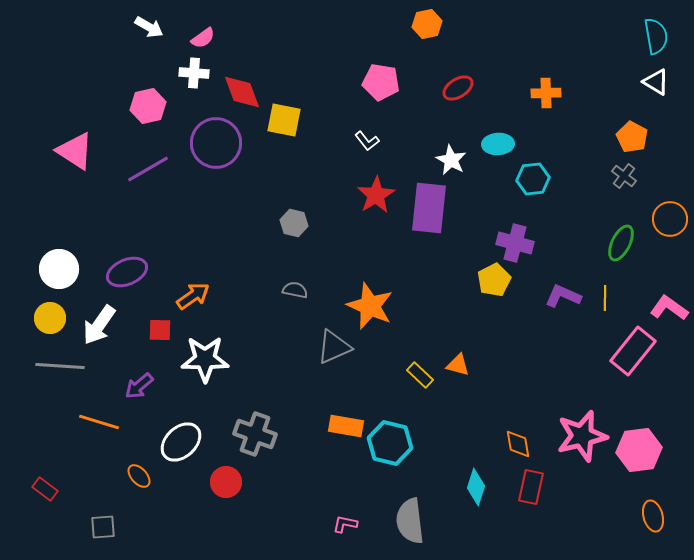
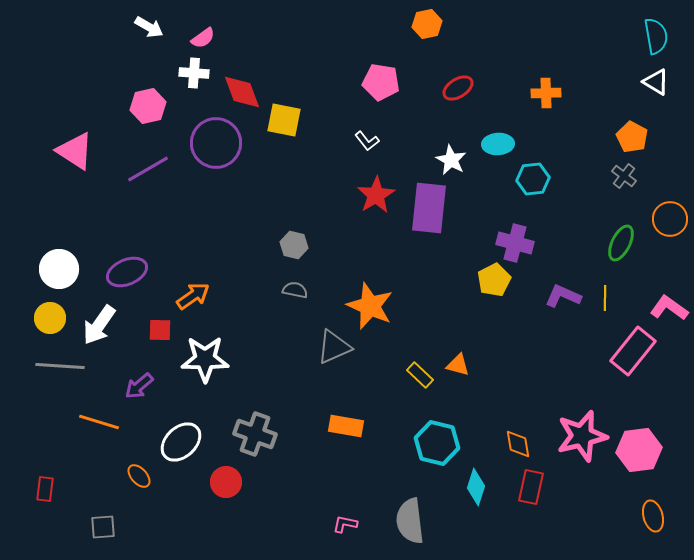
gray hexagon at (294, 223): moved 22 px down
cyan hexagon at (390, 443): moved 47 px right
red rectangle at (45, 489): rotated 60 degrees clockwise
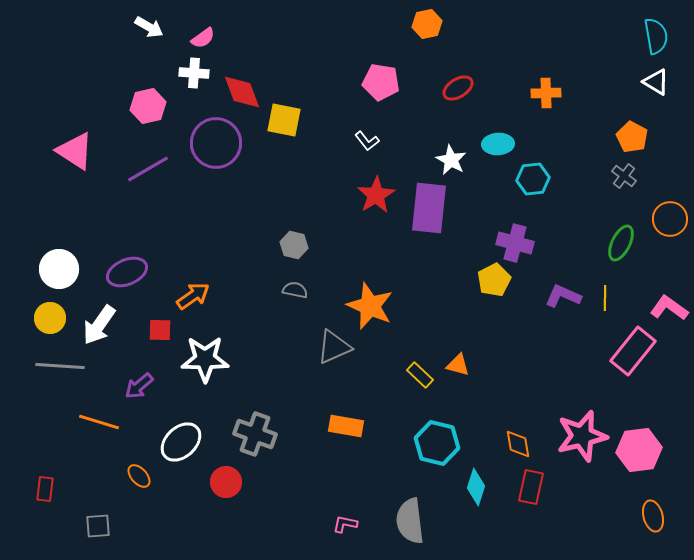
gray square at (103, 527): moved 5 px left, 1 px up
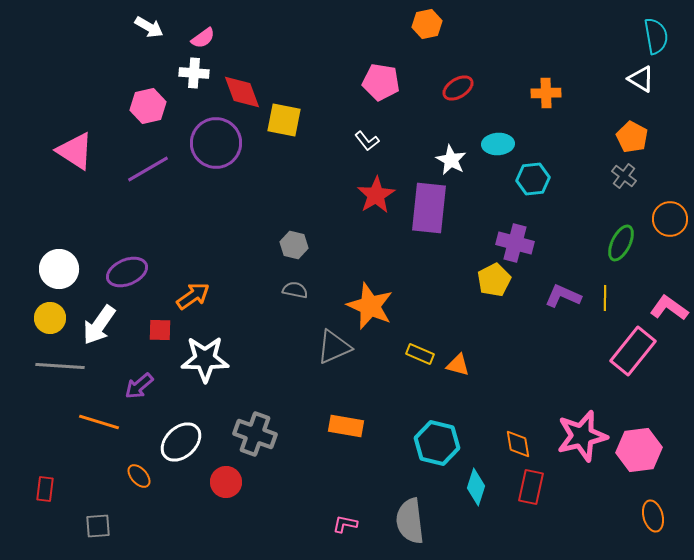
white triangle at (656, 82): moved 15 px left, 3 px up
yellow rectangle at (420, 375): moved 21 px up; rotated 20 degrees counterclockwise
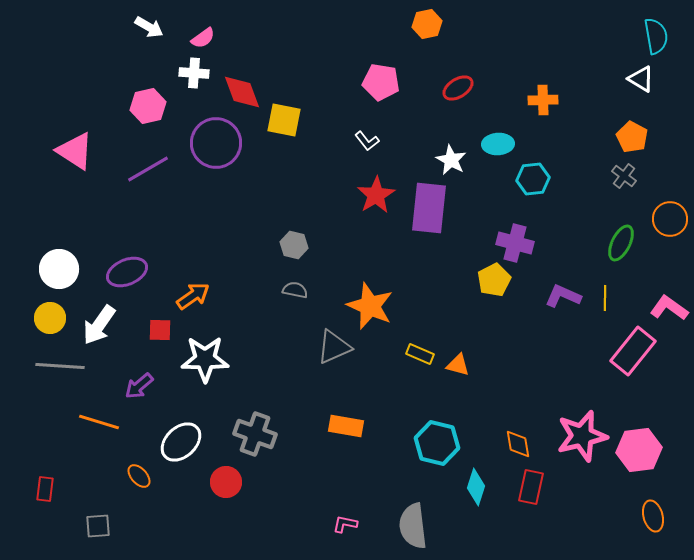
orange cross at (546, 93): moved 3 px left, 7 px down
gray semicircle at (410, 521): moved 3 px right, 5 px down
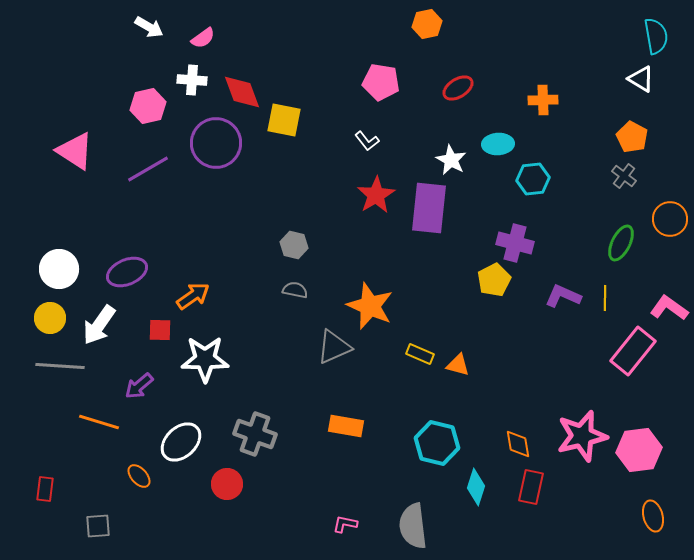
white cross at (194, 73): moved 2 px left, 7 px down
red circle at (226, 482): moved 1 px right, 2 px down
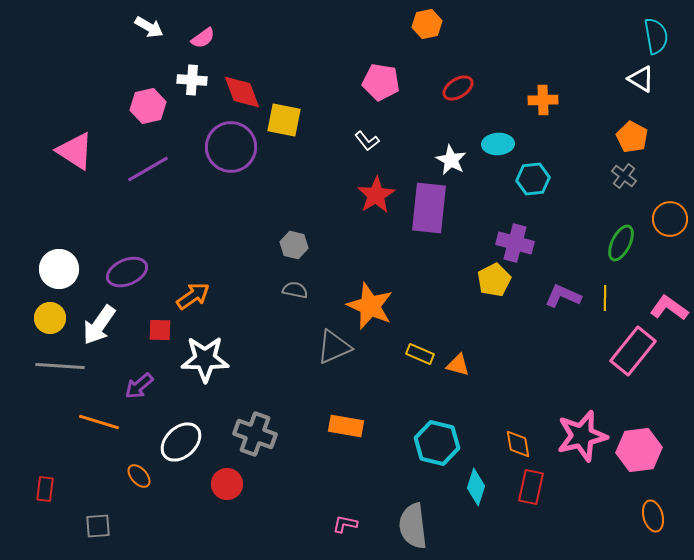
purple circle at (216, 143): moved 15 px right, 4 px down
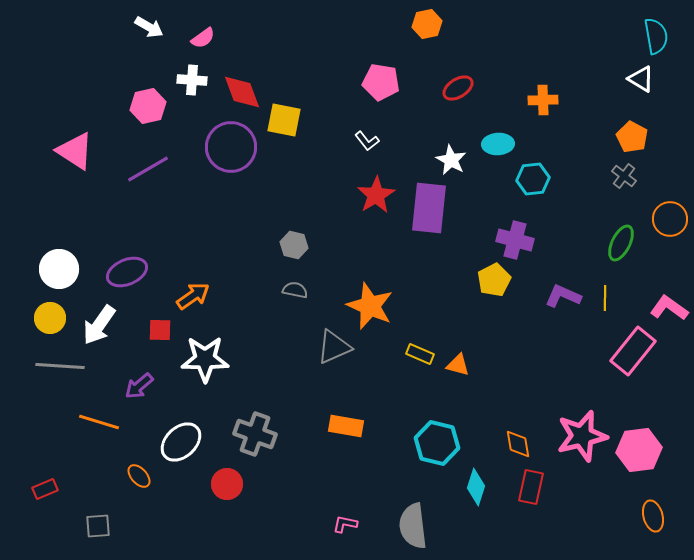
purple cross at (515, 243): moved 3 px up
red rectangle at (45, 489): rotated 60 degrees clockwise
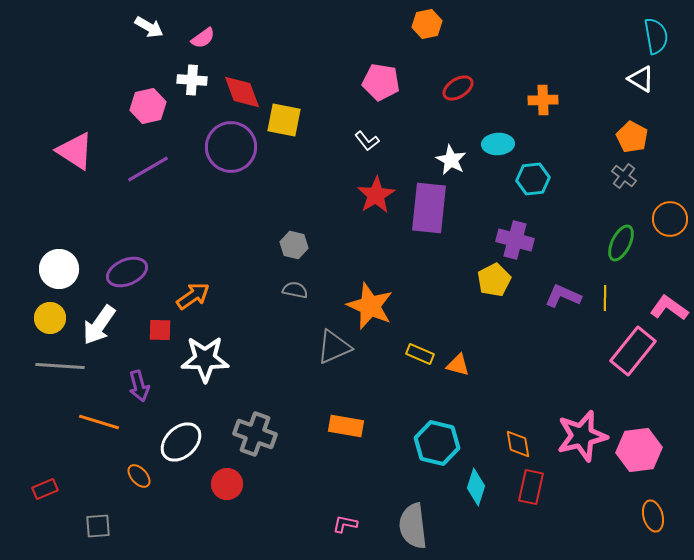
purple arrow at (139, 386): rotated 64 degrees counterclockwise
